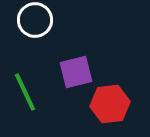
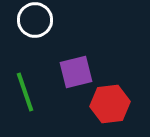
green line: rotated 6 degrees clockwise
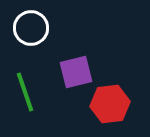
white circle: moved 4 px left, 8 px down
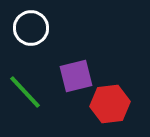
purple square: moved 4 px down
green line: rotated 24 degrees counterclockwise
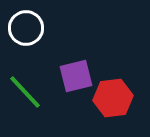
white circle: moved 5 px left
red hexagon: moved 3 px right, 6 px up
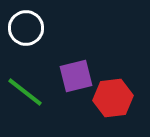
green line: rotated 9 degrees counterclockwise
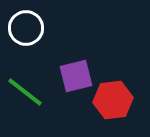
red hexagon: moved 2 px down
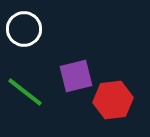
white circle: moved 2 px left, 1 px down
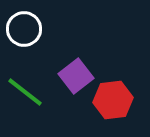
purple square: rotated 24 degrees counterclockwise
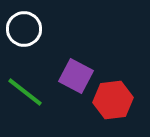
purple square: rotated 24 degrees counterclockwise
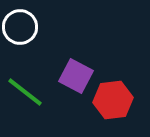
white circle: moved 4 px left, 2 px up
